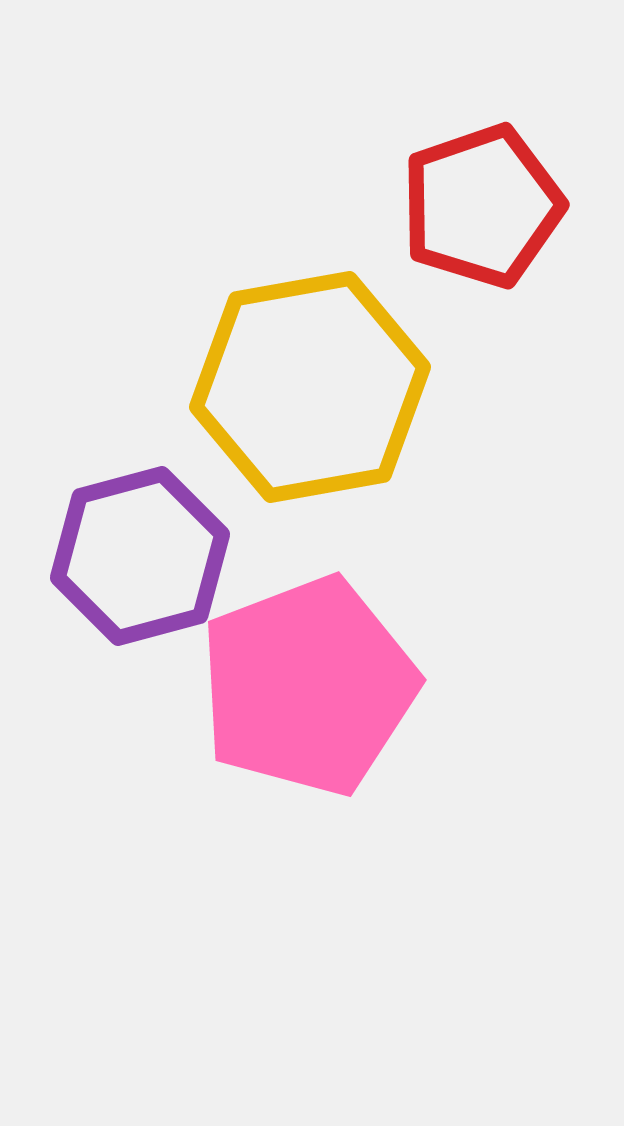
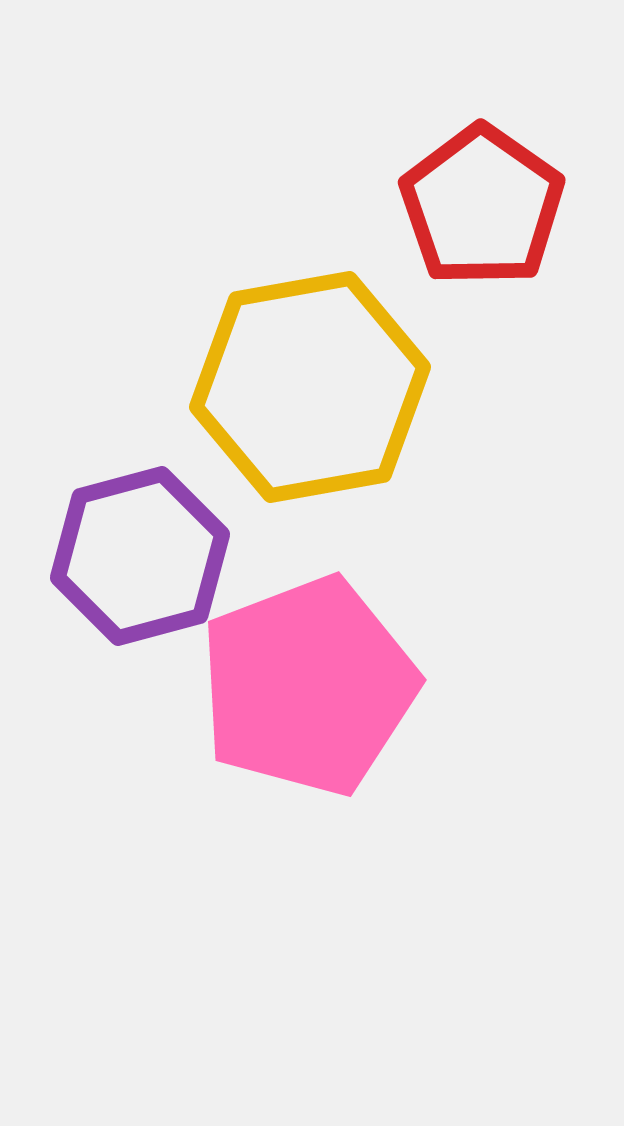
red pentagon: rotated 18 degrees counterclockwise
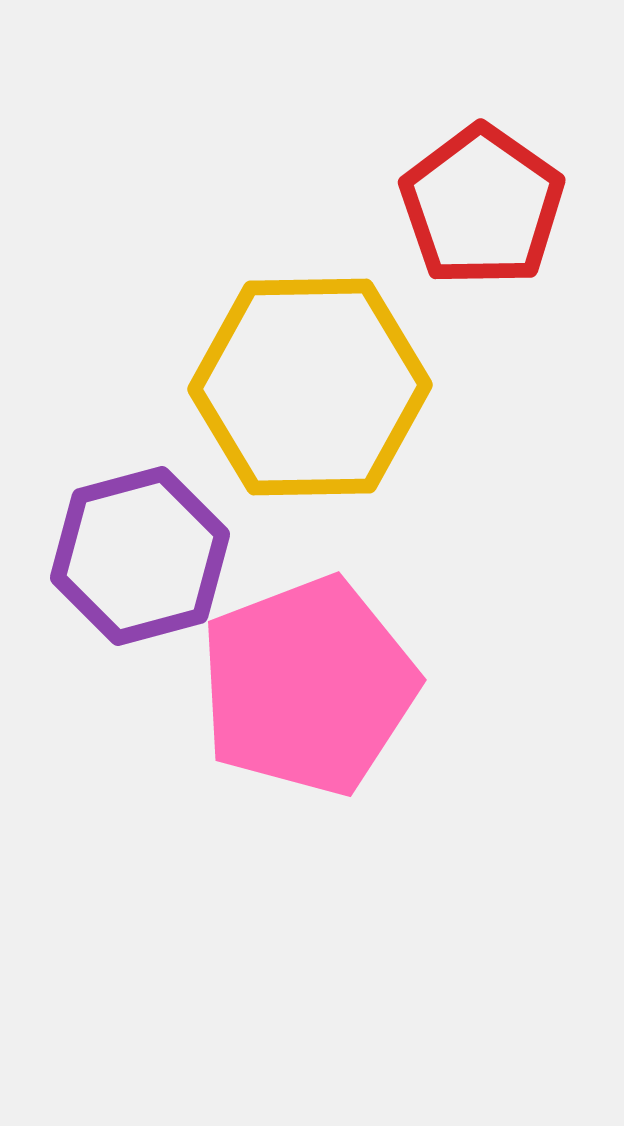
yellow hexagon: rotated 9 degrees clockwise
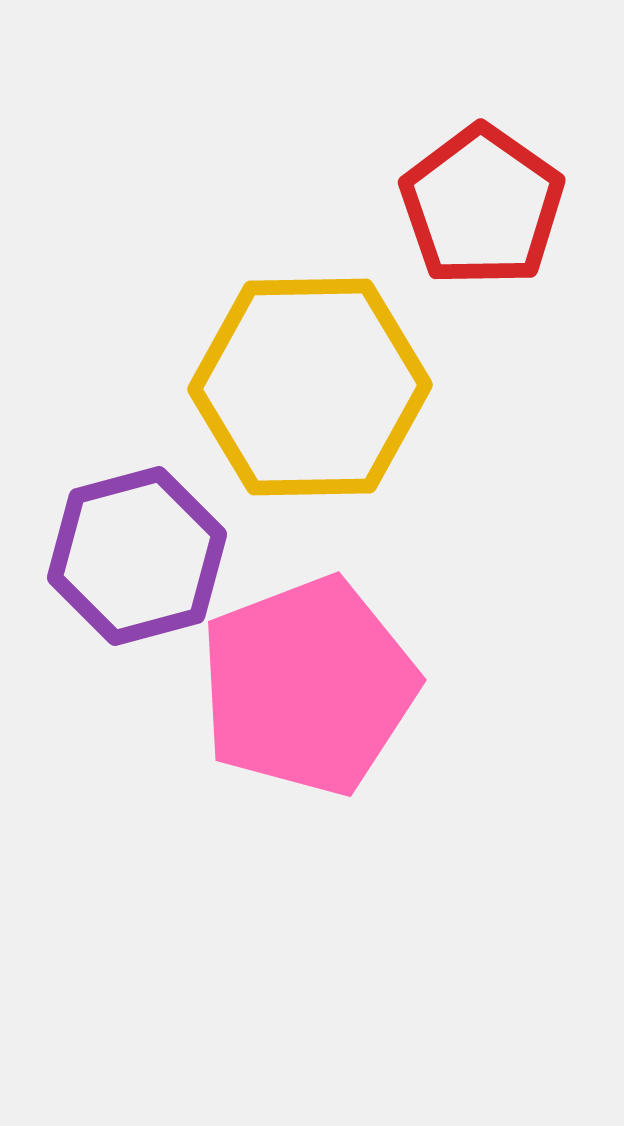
purple hexagon: moved 3 px left
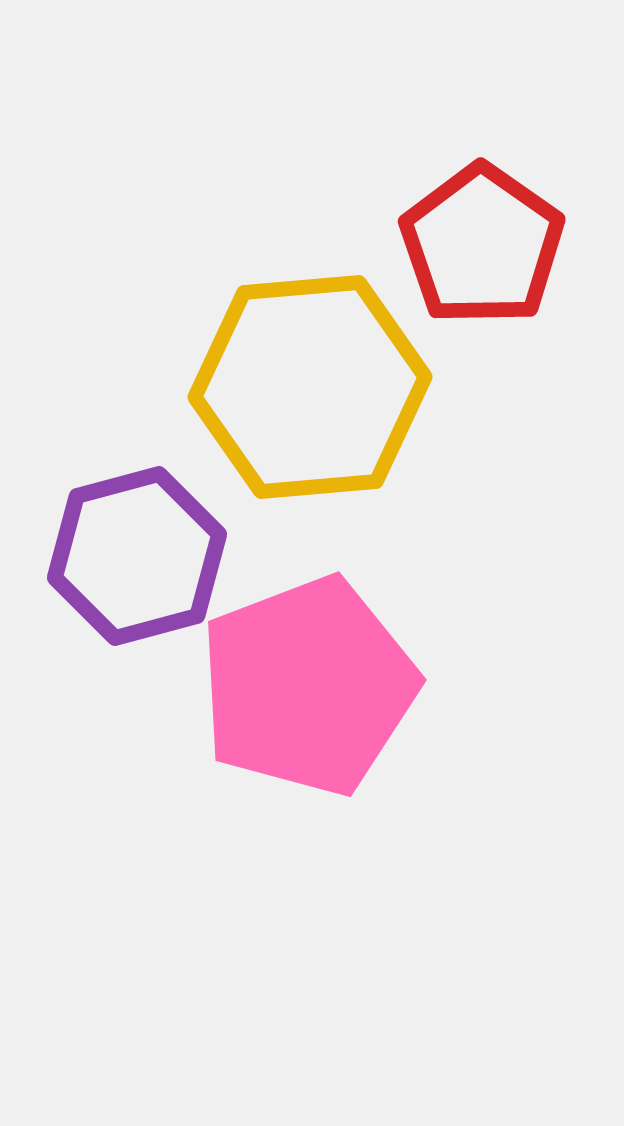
red pentagon: moved 39 px down
yellow hexagon: rotated 4 degrees counterclockwise
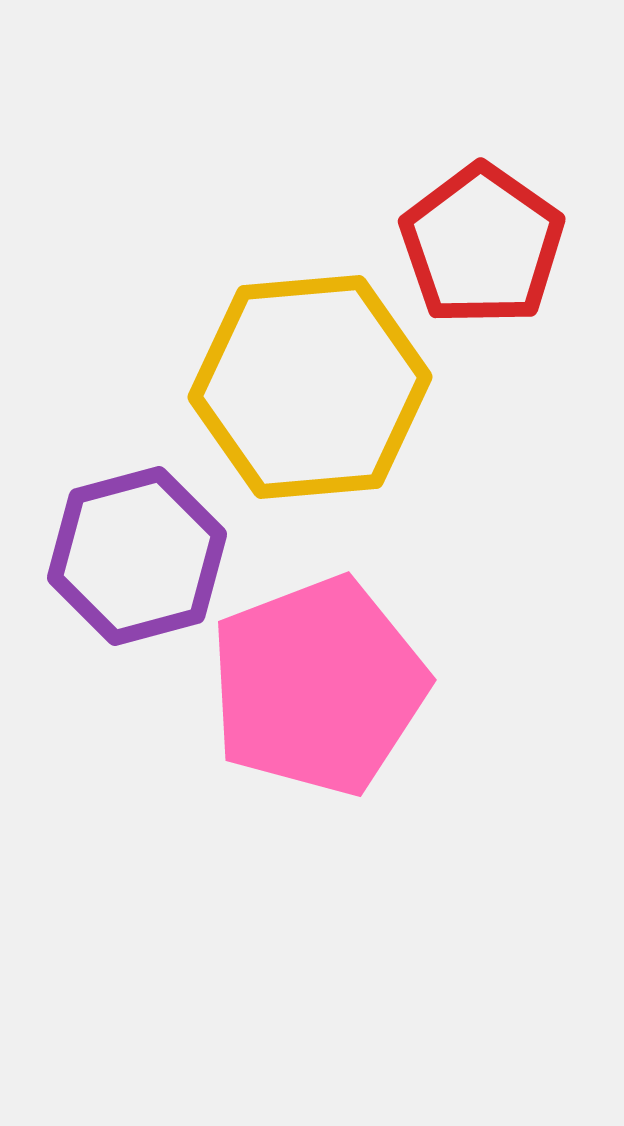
pink pentagon: moved 10 px right
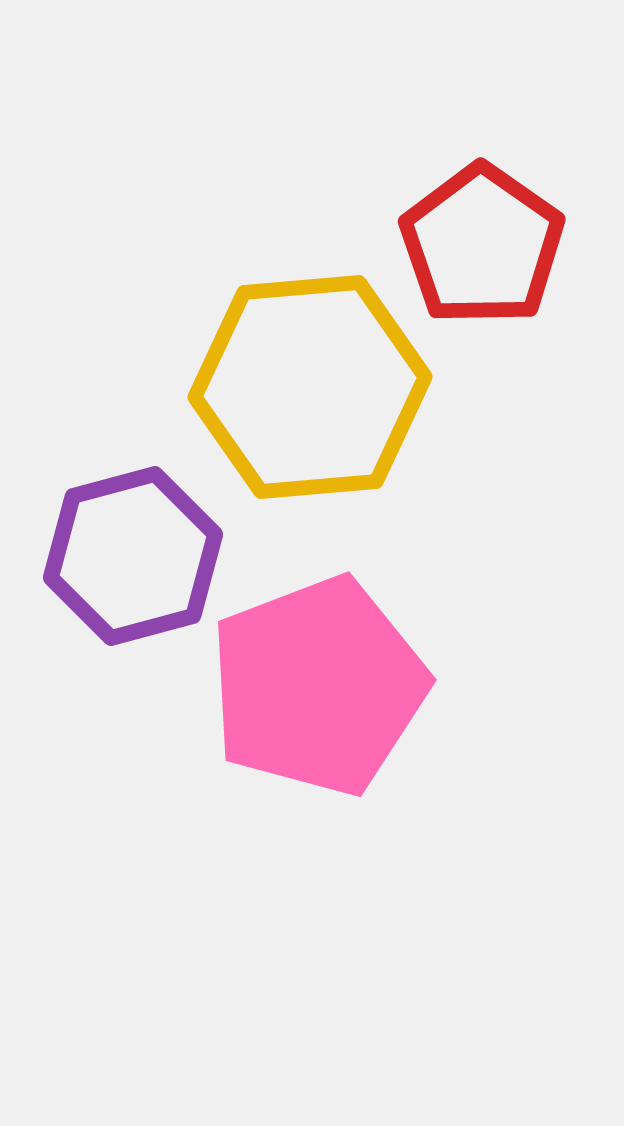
purple hexagon: moved 4 px left
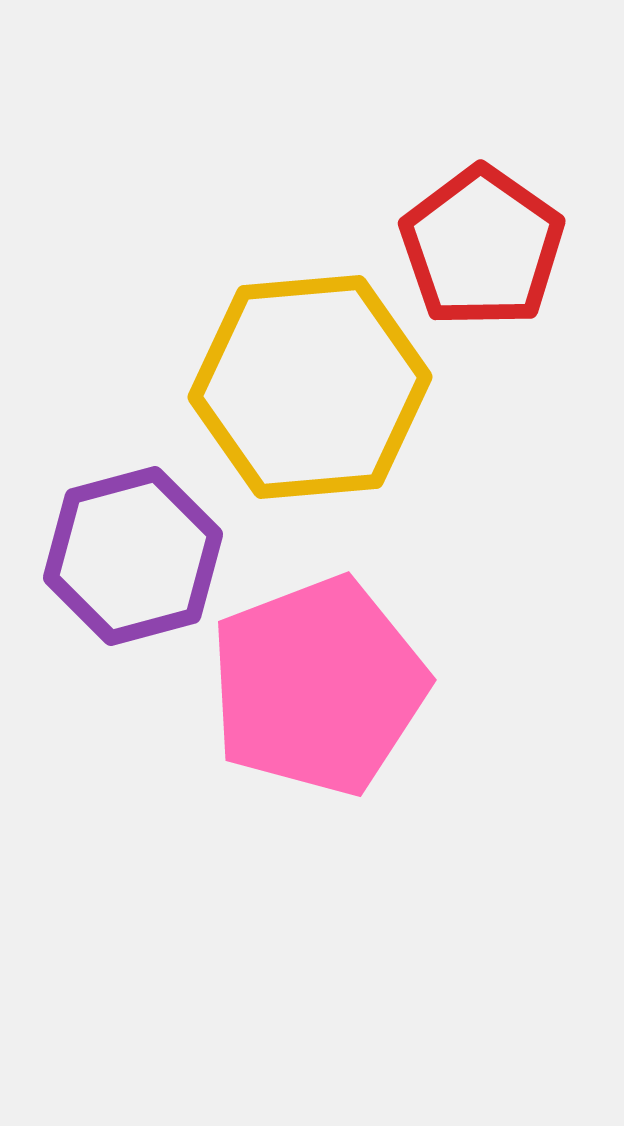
red pentagon: moved 2 px down
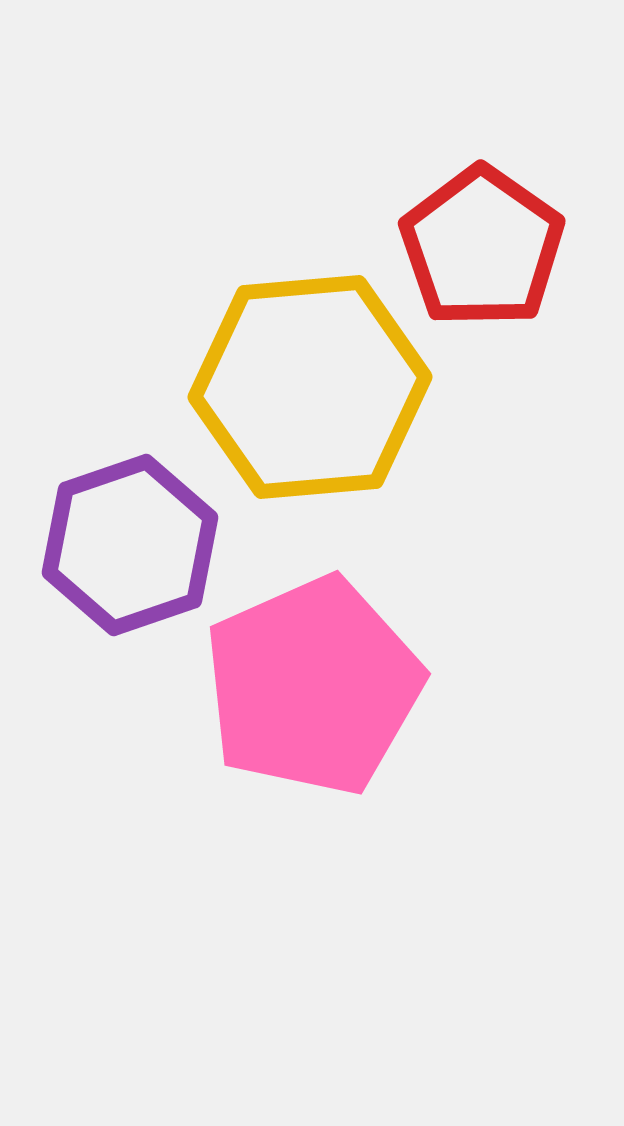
purple hexagon: moved 3 px left, 11 px up; rotated 4 degrees counterclockwise
pink pentagon: moved 5 px left; rotated 3 degrees counterclockwise
